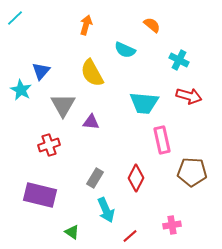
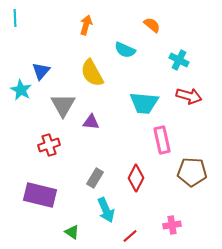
cyan line: rotated 48 degrees counterclockwise
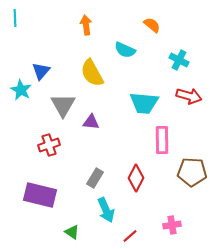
orange arrow: rotated 24 degrees counterclockwise
pink rectangle: rotated 12 degrees clockwise
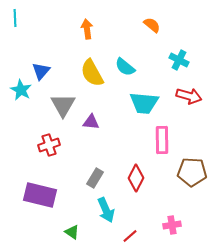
orange arrow: moved 1 px right, 4 px down
cyan semicircle: moved 17 px down; rotated 15 degrees clockwise
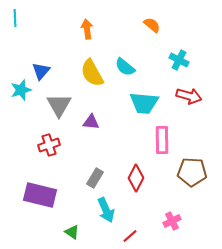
cyan star: rotated 25 degrees clockwise
gray triangle: moved 4 px left
pink cross: moved 4 px up; rotated 18 degrees counterclockwise
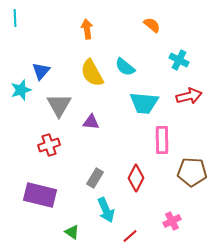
red arrow: rotated 30 degrees counterclockwise
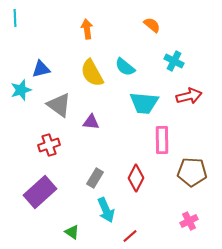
cyan cross: moved 5 px left, 1 px down
blue triangle: moved 2 px up; rotated 36 degrees clockwise
gray triangle: rotated 24 degrees counterclockwise
purple rectangle: moved 3 px up; rotated 56 degrees counterclockwise
pink cross: moved 17 px right
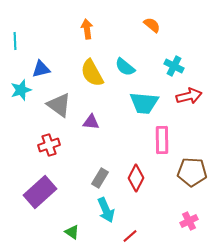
cyan line: moved 23 px down
cyan cross: moved 5 px down
gray rectangle: moved 5 px right
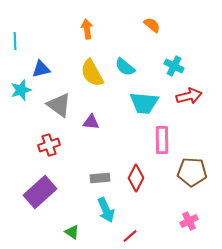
gray rectangle: rotated 54 degrees clockwise
